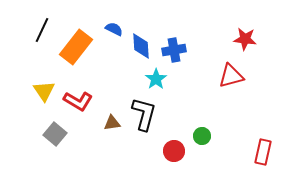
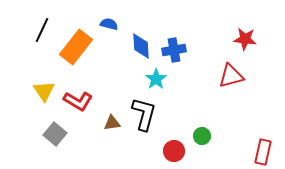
blue semicircle: moved 5 px left, 5 px up; rotated 12 degrees counterclockwise
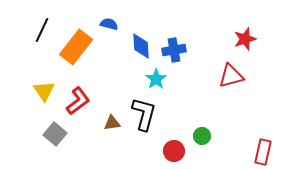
red star: rotated 25 degrees counterclockwise
red L-shape: rotated 68 degrees counterclockwise
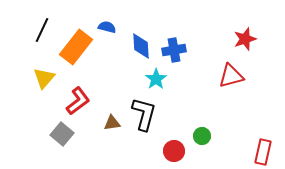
blue semicircle: moved 2 px left, 3 px down
yellow triangle: moved 13 px up; rotated 15 degrees clockwise
gray square: moved 7 px right
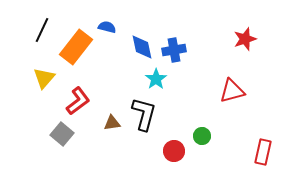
blue diamond: moved 1 px right, 1 px down; rotated 8 degrees counterclockwise
red triangle: moved 1 px right, 15 px down
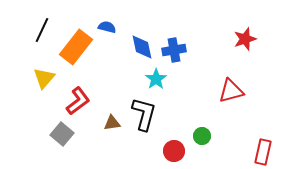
red triangle: moved 1 px left
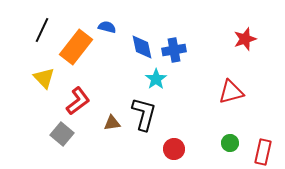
yellow triangle: rotated 25 degrees counterclockwise
red triangle: moved 1 px down
green circle: moved 28 px right, 7 px down
red circle: moved 2 px up
